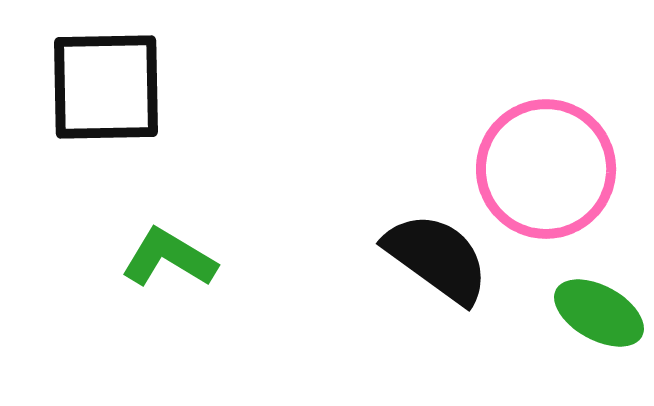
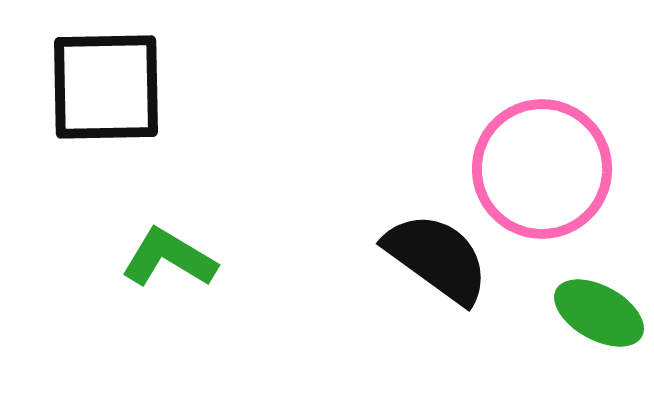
pink circle: moved 4 px left
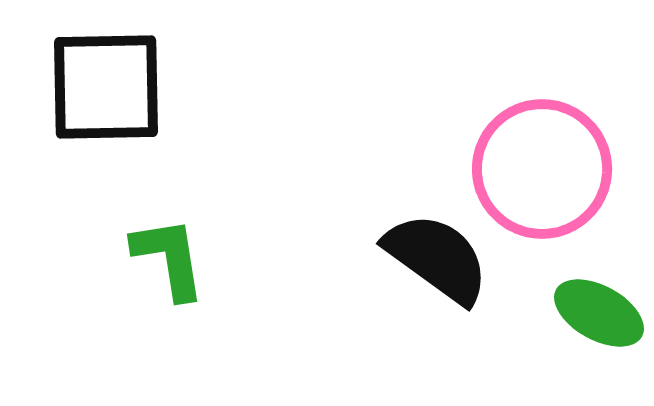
green L-shape: rotated 50 degrees clockwise
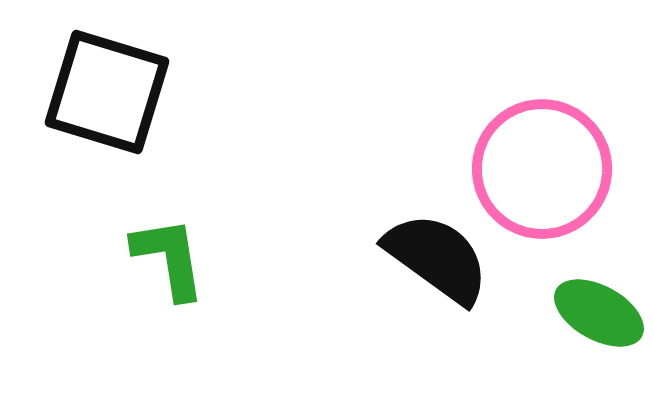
black square: moved 1 px right, 5 px down; rotated 18 degrees clockwise
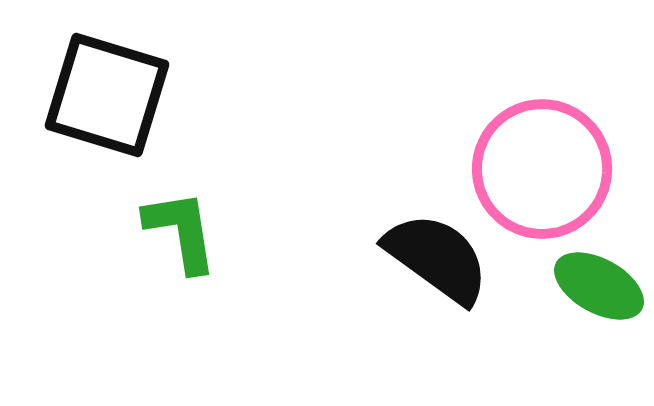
black square: moved 3 px down
green L-shape: moved 12 px right, 27 px up
green ellipse: moved 27 px up
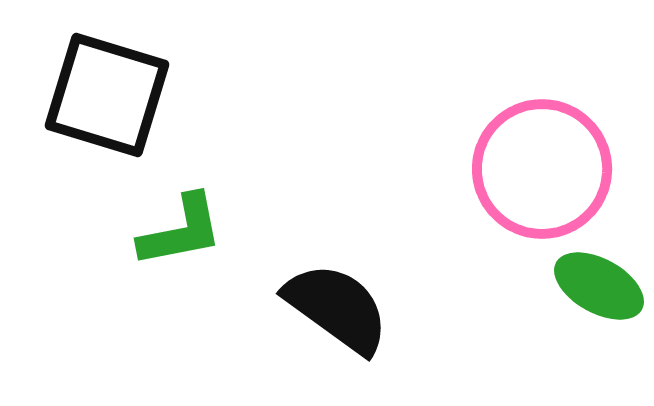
green L-shape: rotated 88 degrees clockwise
black semicircle: moved 100 px left, 50 px down
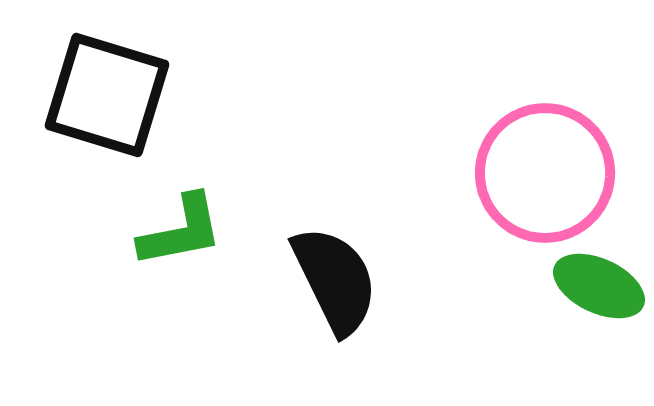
pink circle: moved 3 px right, 4 px down
green ellipse: rotated 4 degrees counterclockwise
black semicircle: moved 2 px left, 28 px up; rotated 28 degrees clockwise
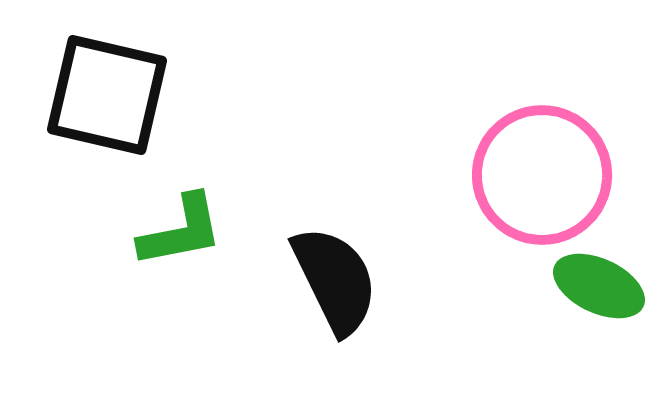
black square: rotated 4 degrees counterclockwise
pink circle: moved 3 px left, 2 px down
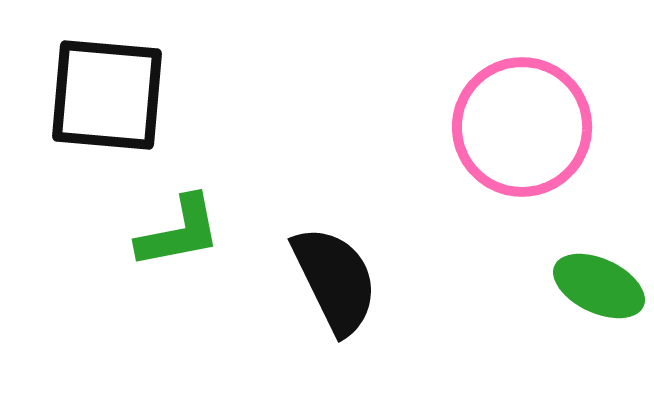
black square: rotated 8 degrees counterclockwise
pink circle: moved 20 px left, 48 px up
green L-shape: moved 2 px left, 1 px down
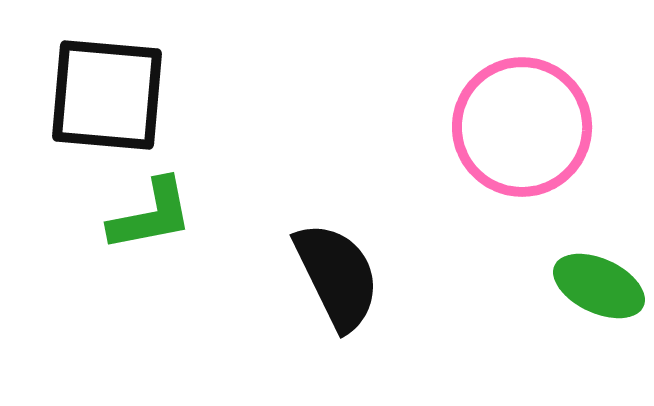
green L-shape: moved 28 px left, 17 px up
black semicircle: moved 2 px right, 4 px up
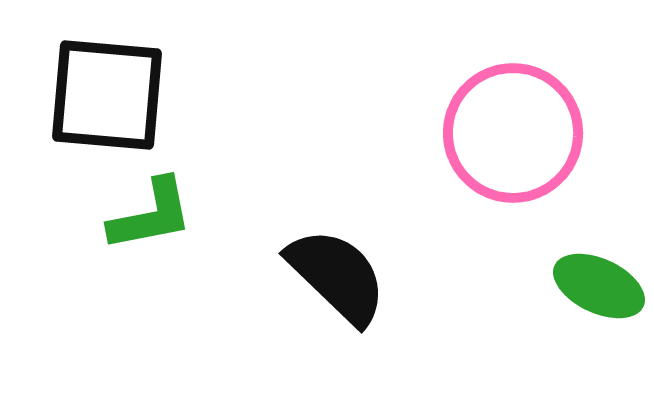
pink circle: moved 9 px left, 6 px down
black semicircle: rotated 20 degrees counterclockwise
